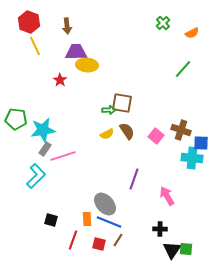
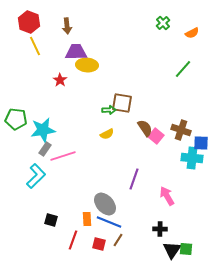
brown semicircle: moved 18 px right, 3 px up
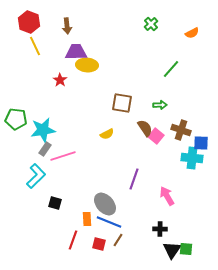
green cross: moved 12 px left, 1 px down
green line: moved 12 px left
green arrow: moved 51 px right, 5 px up
black square: moved 4 px right, 17 px up
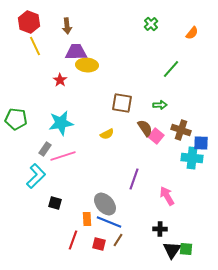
orange semicircle: rotated 24 degrees counterclockwise
cyan star: moved 18 px right, 7 px up
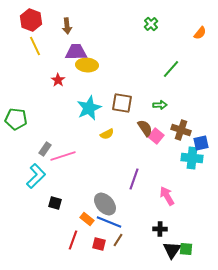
red hexagon: moved 2 px right, 2 px up
orange semicircle: moved 8 px right
red star: moved 2 px left
cyan star: moved 28 px right, 15 px up; rotated 15 degrees counterclockwise
blue square: rotated 14 degrees counterclockwise
orange rectangle: rotated 48 degrees counterclockwise
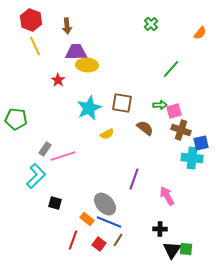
brown semicircle: rotated 18 degrees counterclockwise
pink square: moved 18 px right, 25 px up; rotated 35 degrees clockwise
red square: rotated 24 degrees clockwise
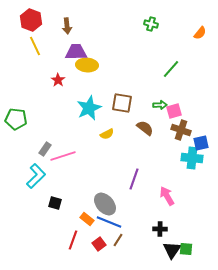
green cross: rotated 32 degrees counterclockwise
red square: rotated 16 degrees clockwise
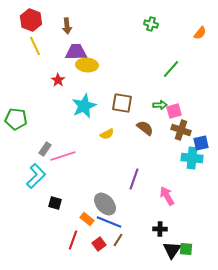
cyan star: moved 5 px left, 2 px up
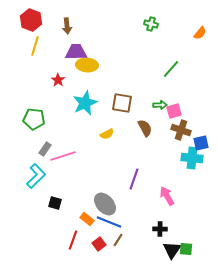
yellow line: rotated 42 degrees clockwise
cyan star: moved 1 px right, 3 px up
green pentagon: moved 18 px right
brown semicircle: rotated 24 degrees clockwise
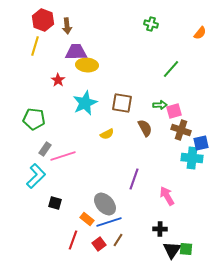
red hexagon: moved 12 px right
blue line: rotated 40 degrees counterclockwise
